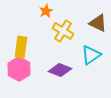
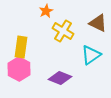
purple diamond: moved 8 px down
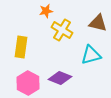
orange star: rotated 16 degrees clockwise
brown triangle: rotated 12 degrees counterclockwise
yellow cross: moved 1 px left, 1 px up
cyan triangle: rotated 20 degrees clockwise
pink hexagon: moved 9 px right, 14 px down
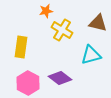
purple diamond: rotated 15 degrees clockwise
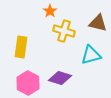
orange star: moved 4 px right; rotated 24 degrees counterclockwise
yellow cross: moved 2 px right, 1 px down; rotated 15 degrees counterclockwise
purple diamond: rotated 20 degrees counterclockwise
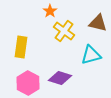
yellow cross: rotated 20 degrees clockwise
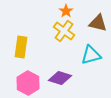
orange star: moved 16 px right
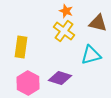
orange star: rotated 16 degrees counterclockwise
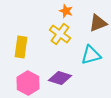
brown triangle: rotated 36 degrees counterclockwise
yellow cross: moved 4 px left, 3 px down
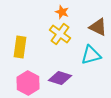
orange star: moved 4 px left, 1 px down
brown triangle: moved 4 px down; rotated 48 degrees clockwise
yellow rectangle: moved 1 px left
